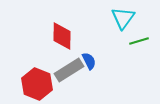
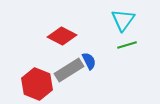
cyan triangle: moved 2 px down
red diamond: rotated 64 degrees counterclockwise
green line: moved 12 px left, 4 px down
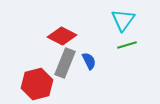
gray rectangle: moved 4 px left, 7 px up; rotated 36 degrees counterclockwise
red hexagon: rotated 24 degrees clockwise
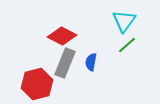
cyan triangle: moved 1 px right, 1 px down
green line: rotated 24 degrees counterclockwise
blue semicircle: moved 2 px right, 1 px down; rotated 144 degrees counterclockwise
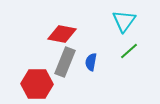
red diamond: moved 2 px up; rotated 16 degrees counterclockwise
green line: moved 2 px right, 6 px down
gray rectangle: moved 1 px up
red hexagon: rotated 16 degrees clockwise
